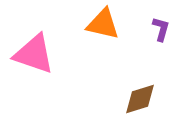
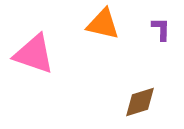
purple L-shape: rotated 15 degrees counterclockwise
brown diamond: moved 3 px down
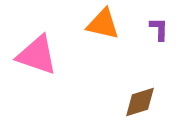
purple L-shape: moved 2 px left
pink triangle: moved 3 px right, 1 px down
